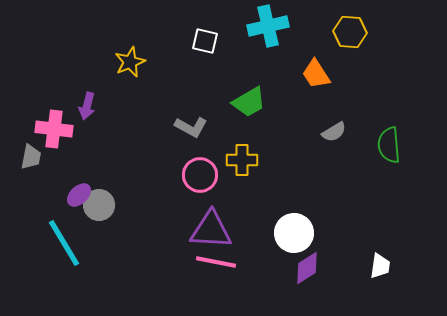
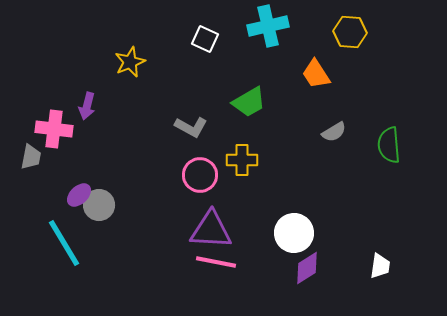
white square: moved 2 px up; rotated 12 degrees clockwise
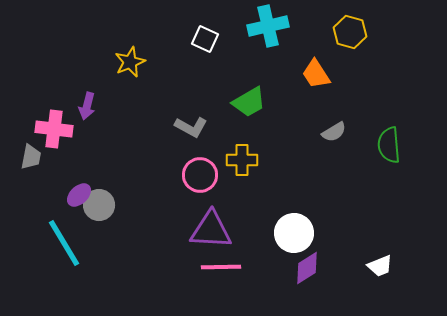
yellow hexagon: rotated 12 degrees clockwise
pink line: moved 5 px right, 5 px down; rotated 12 degrees counterclockwise
white trapezoid: rotated 60 degrees clockwise
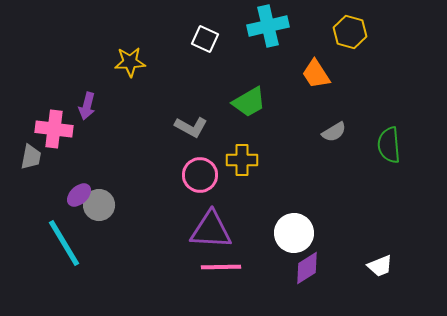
yellow star: rotated 20 degrees clockwise
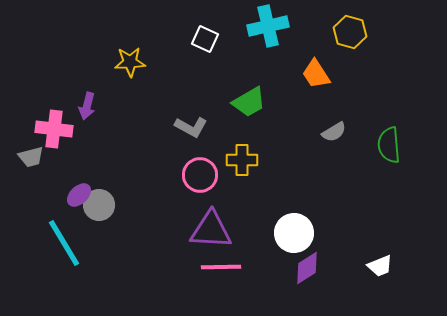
gray trapezoid: rotated 64 degrees clockwise
